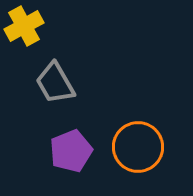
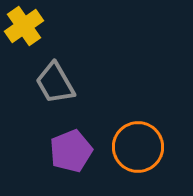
yellow cross: rotated 6 degrees counterclockwise
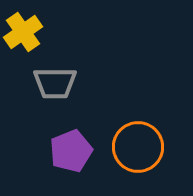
yellow cross: moved 1 px left, 6 px down
gray trapezoid: rotated 60 degrees counterclockwise
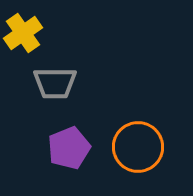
yellow cross: moved 1 px down
purple pentagon: moved 2 px left, 3 px up
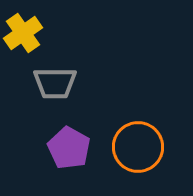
purple pentagon: rotated 21 degrees counterclockwise
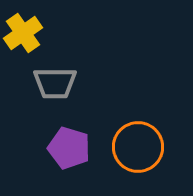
purple pentagon: rotated 12 degrees counterclockwise
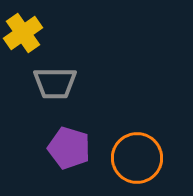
orange circle: moved 1 px left, 11 px down
